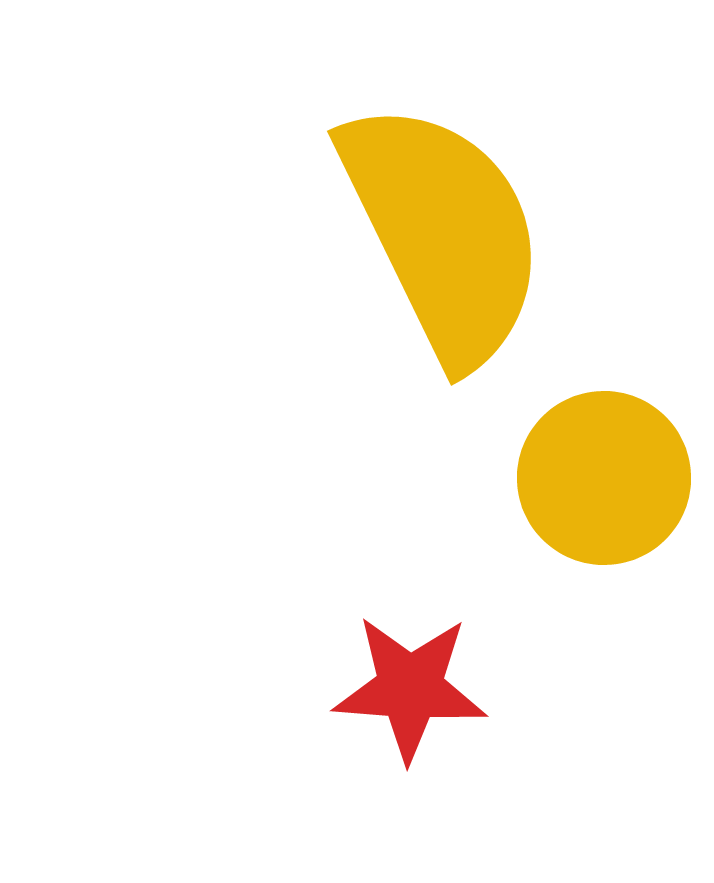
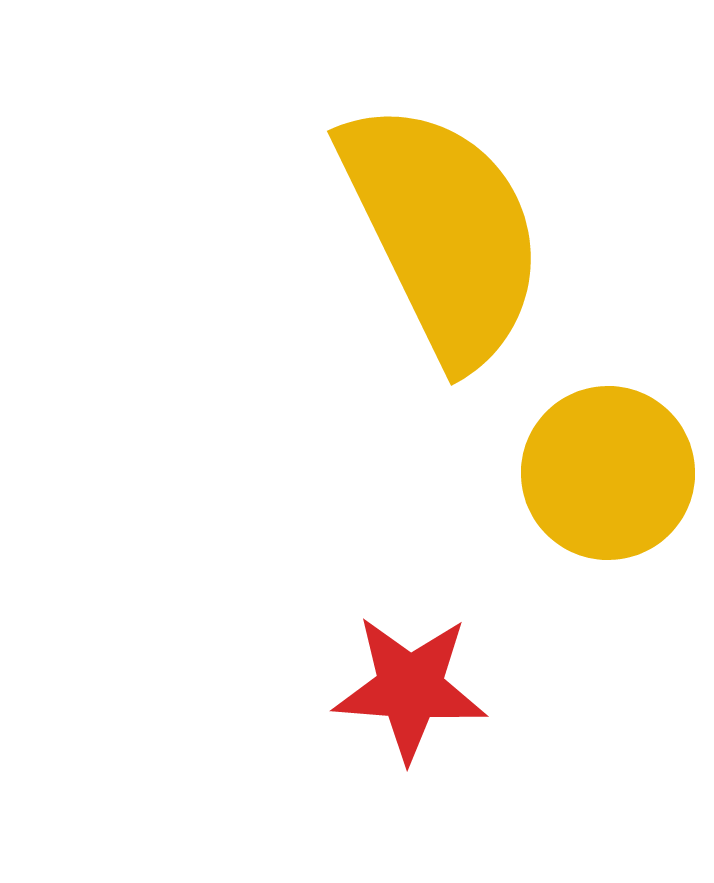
yellow circle: moved 4 px right, 5 px up
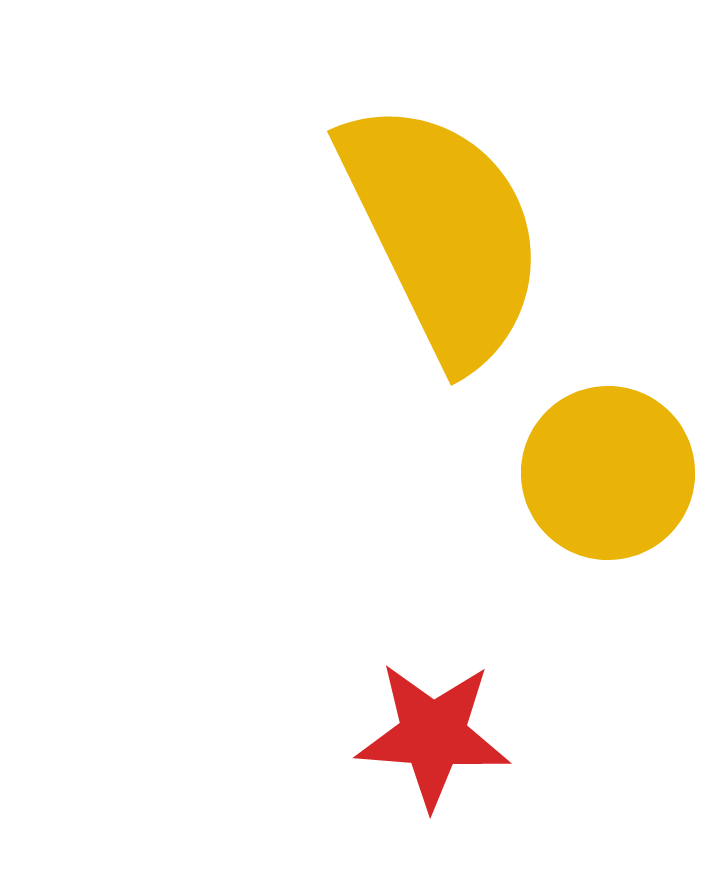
red star: moved 23 px right, 47 px down
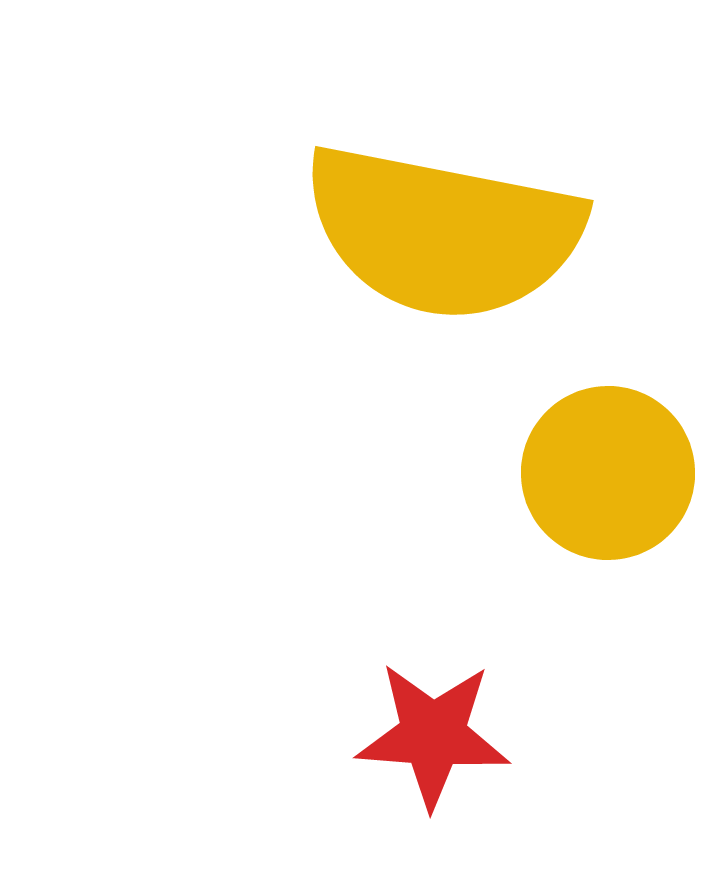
yellow semicircle: rotated 127 degrees clockwise
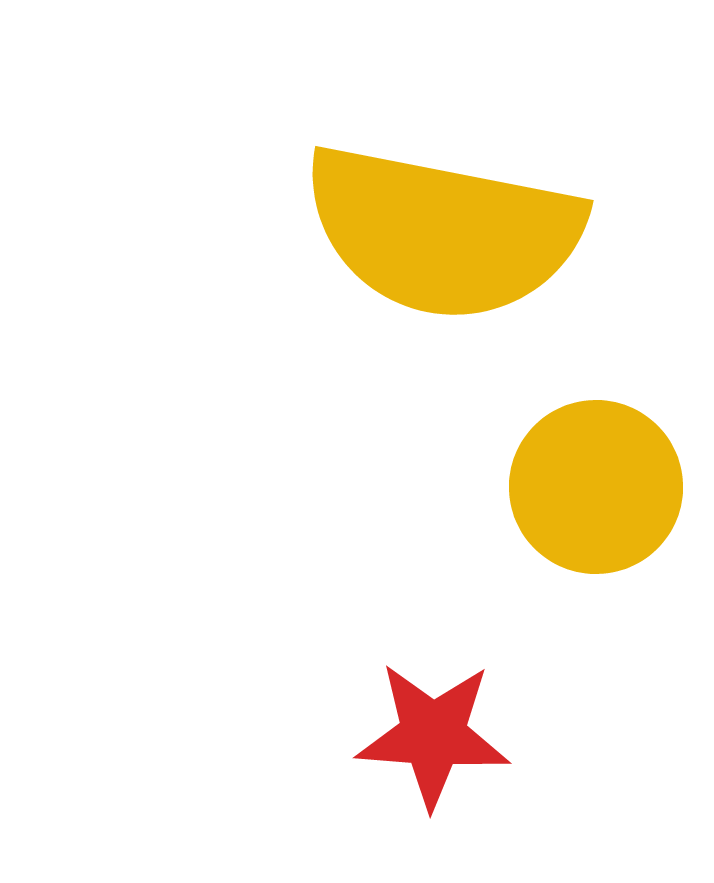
yellow circle: moved 12 px left, 14 px down
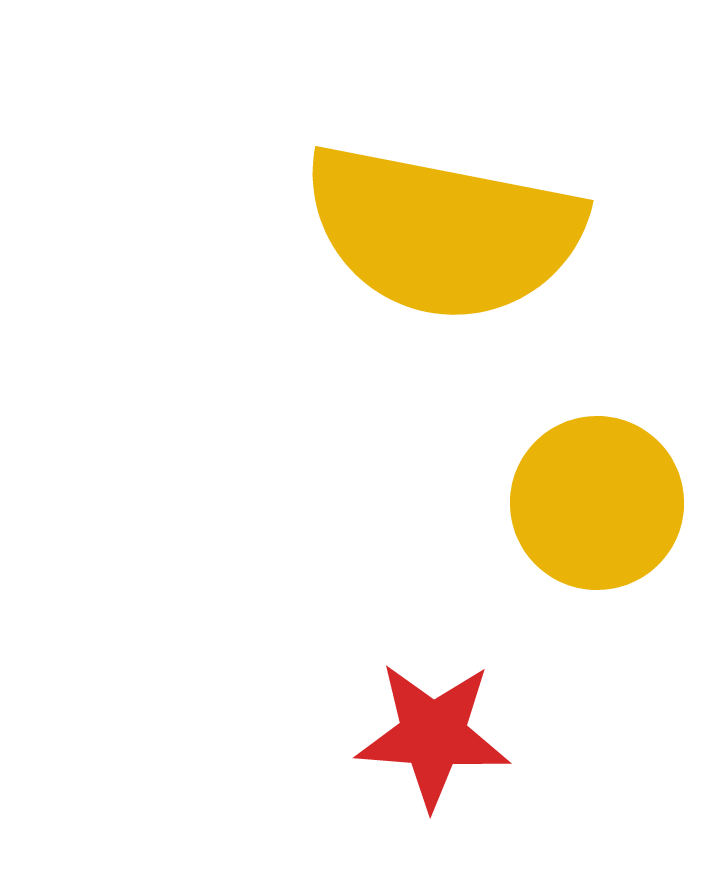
yellow circle: moved 1 px right, 16 px down
